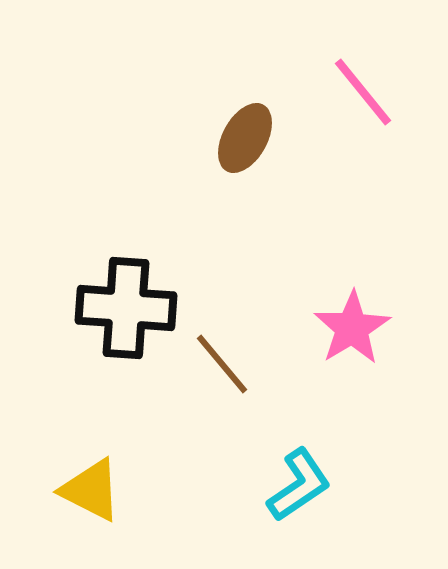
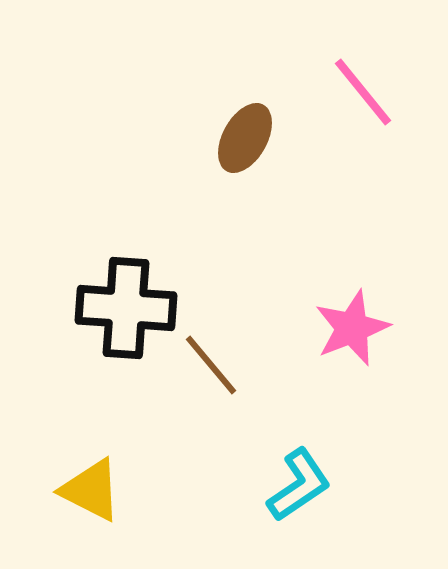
pink star: rotated 10 degrees clockwise
brown line: moved 11 px left, 1 px down
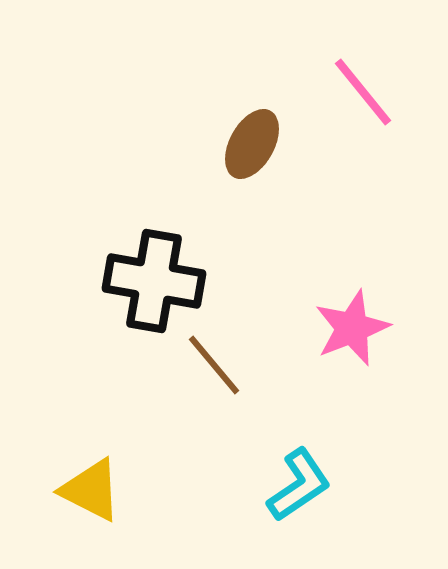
brown ellipse: moved 7 px right, 6 px down
black cross: moved 28 px right, 27 px up; rotated 6 degrees clockwise
brown line: moved 3 px right
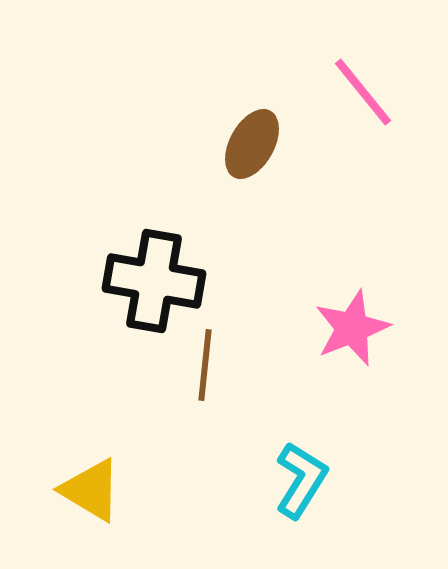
brown line: moved 9 px left; rotated 46 degrees clockwise
cyan L-shape: moved 2 px right, 5 px up; rotated 24 degrees counterclockwise
yellow triangle: rotated 4 degrees clockwise
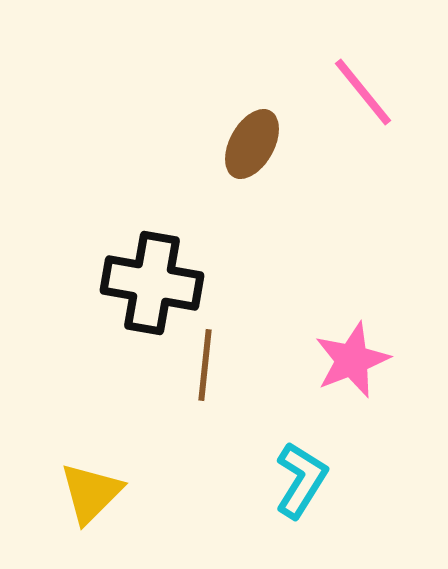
black cross: moved 2 px left, 2 px down
pink star: moved 32 px down
yellow triangle: moved 3 px down; rotated 44 degrees clockwise
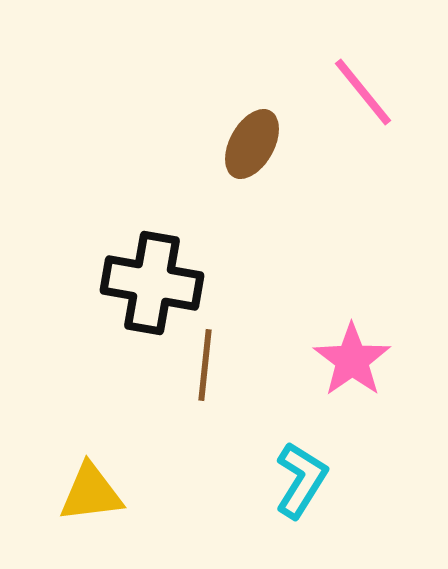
pink star: rotated 14 degrees counterclockwise
yellow triangle: rotated 38 degrees clockwise
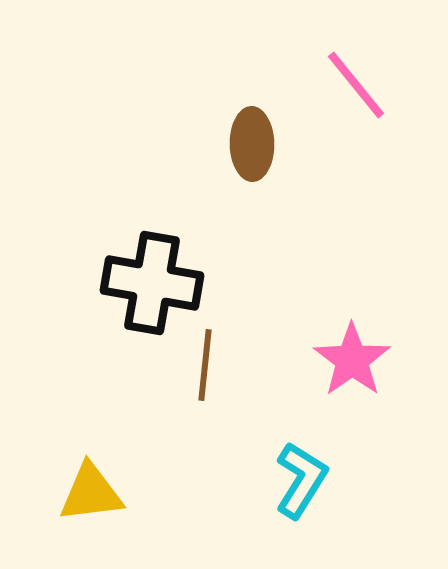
pink line: moved 7 px left, 7 px up
brown ellipse: rotated 30 degrees counterclockwise
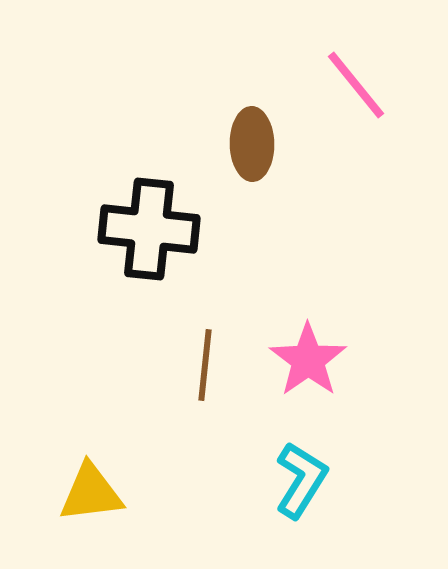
black cross: moved 3 px left, 54 px up; rotated 4 degrees counterclockwise
pink star: moved 44 px left
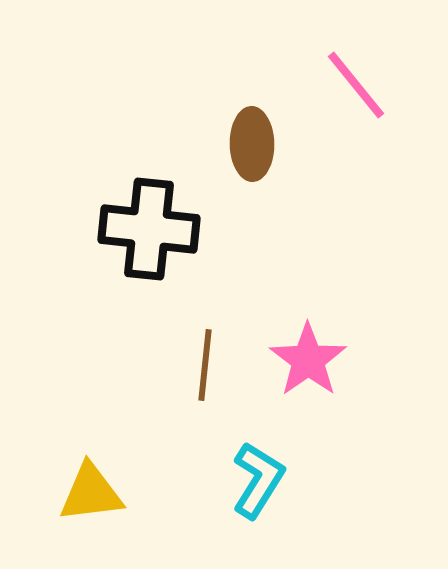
cyan L-shape: moved 43 px left
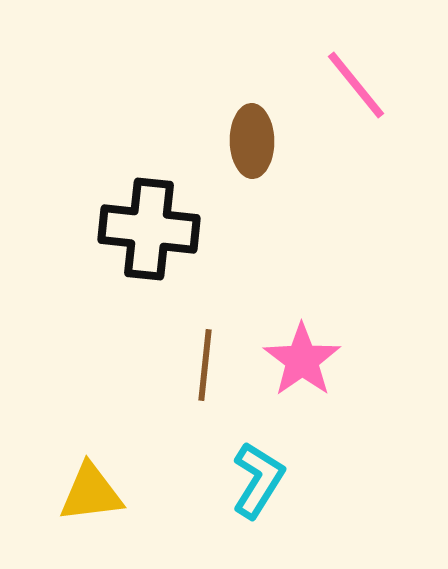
brown ellipse: moved 3 px up
pink star: moved 6 px left
